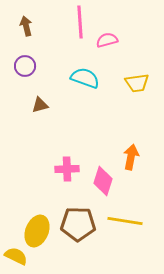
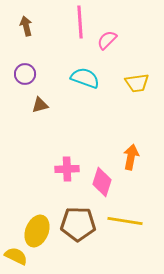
pink semicircle: rotated 30 degrees counterclockwise
purple circle: moved 8 px down
pink diamond: moved 1 px left, 1 px down
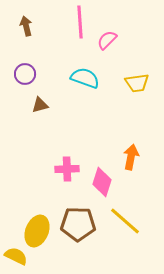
yellow line: rotated 32 degrees clockwise
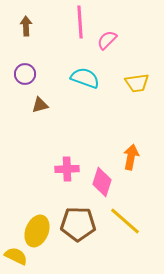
brown arrow: rotated 12 degrees clockwise
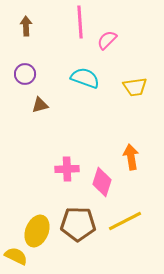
yellow trapezoid: moved 2 px left, 4 px down
orange arrow: rotated 20 degrees counterclockwise
yellow line: rotated 68 degrees counterclockwise
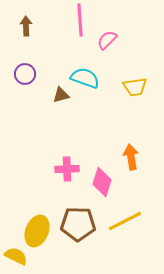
pink line: moved 2 px up
brown triangle: moved 21 px right, 10 px up
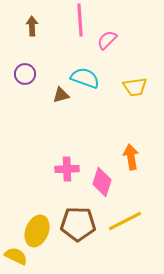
brown arrow: moved 6 px right
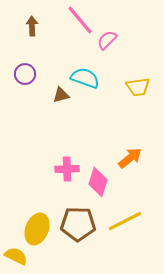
pink line: rotated 36 degrees counterclockwise
yellow trapezoid: moved 3 px right
orange arrow: moved 1 px left, 1 px down; rotated 60 degrees clockwise
pink diamond: moved 4 px left
yellow ellipse: moved 2 px up
